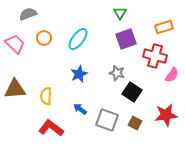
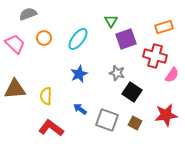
green triangle: moved 9 px left, 8 px down
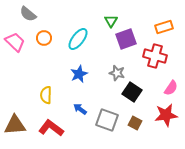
gray semicircle: rotated 120 degrees counterclockwise
pink trapezoid: moved 2 px up
pink semicircle: moved 1 px left, 13 px down
brown triangle: moved 36 px down
yellow semicircle: moved 1 px up
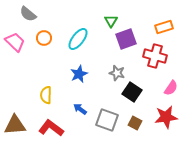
red star: moved 2 px down
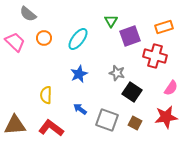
purple square: moved 4 px right, 3 px up
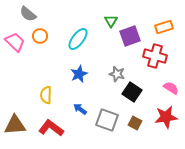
orange circle: moved 4 px left, 2 px up
gray star: moved 1 px down
pink semicircle: rotated 91 degrees counterclockwise
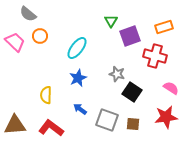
cyan ellipse: moved 1 px left, 9 px down
blue star: moved 1 px left, 4 px down
brown square: moved 2 px left, 1 px down; rotated 24 degrees counterclockwise
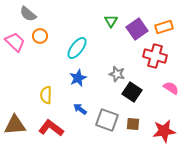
purple square: moved 7 px right, 7 px up; rotated 15 degrees counterclockwise
red star: moved 2 px left, 14 px down
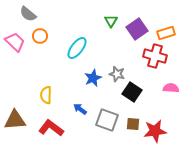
orange rectangle: moved 2 px right, 6 px down
blue star: moved 15 px right
pink semicircle: rotated 28 degrees counterclockwise
brown triangle: moved 5 px up
red star: moved 9 px left
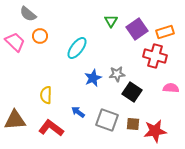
orange rectangle: moved 1 px left, 1 px up
gray star: rotated 21 degrees counterclockwise
blue arrow: moved 2 px left, 3 px down
